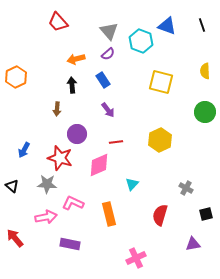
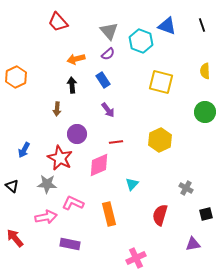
red star: rotated 10 degrees clockwise
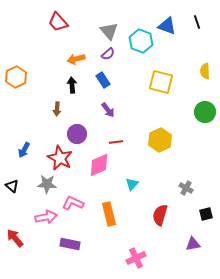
black line: moved 5 px left, 3 px up
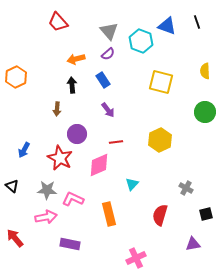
gray star: moved 6 px down
pink L-shape: moved 4 px up
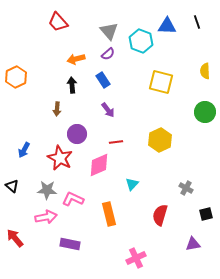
blue triangle: rotated 18 degrees counterclockwise
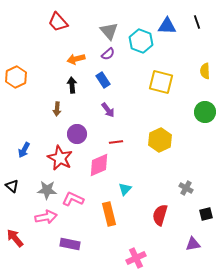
cyan triangle: moved 7 px left, 5 px down
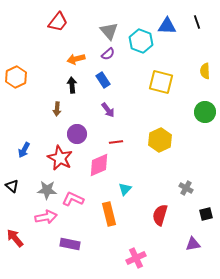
red trapezoid: rotated 100 degrees counterclockwise
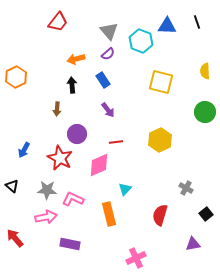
black square: rotated 24 degrees counterclockwise
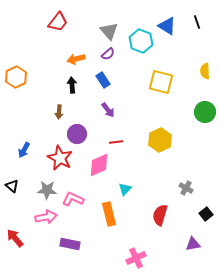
blue triangle: rotated 30 degrees clockwise
brown arrow: moved 2 px right, 3 px down
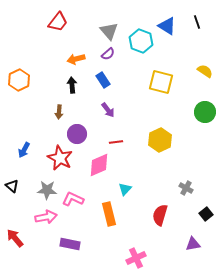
yellow semicircle: rotated 126 degrees clockwise
orange hexagon: moved 3 px right, 3 px down
